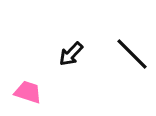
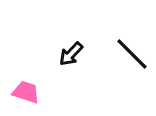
pink trapezoid: moved 2 px left
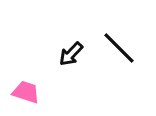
black line: moved 13 px left, 6 px up
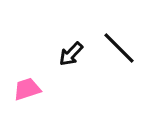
pink trapezoid: moved 1 px right, 3 px up; rotated 36 degrees counterclockwise
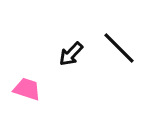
pink trapezoid: rotated 36 degrees clockwise
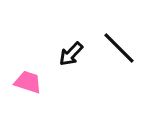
pink trapezoid: moved 1 px right, 7 px up
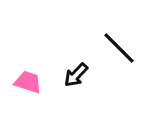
black arrow: moved 5 px right, 21 px down
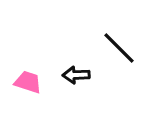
black arrow: rotated 44 degrees clockwise
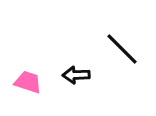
black line: moved 3 px right, 1 px down
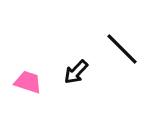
black arrow: moved 3 px up; rotated 44 degrees counterclockwise
